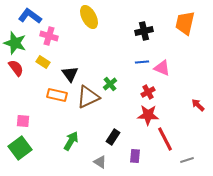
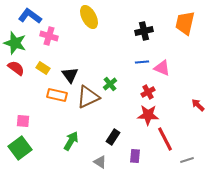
yellow rectangle: moved 6 px down
red semicircle: rotated 18 degrees counterclockwise
black triangle: moved 1 px down
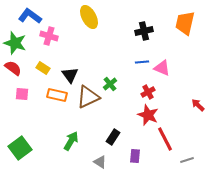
red semicircle: moved 3 px left
red star: rotated 20 degrees clockwise
pink square: moved 1 px left, 27 px up
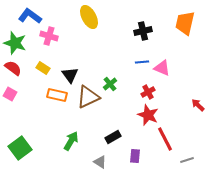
black cross: moved 1 px left
pink square: moved 12 px left; rotated 24 degrees clockwise
black rectangle: rotated 28 degrees clockwise
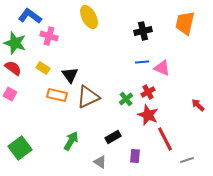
green cross: moved 16 px right, 15 px down
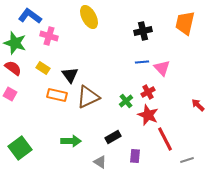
pink triangle: rotated 24 degrees clockwise
green cross: moved 2 px down
green arrow: rotated 60 degrees clockwise
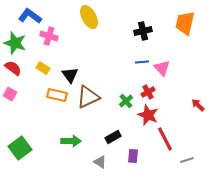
purple rectangle: moved 2 px left
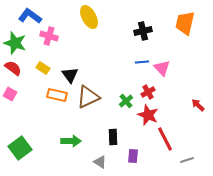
black rectangle: rotated 63 degrees counterclockwise
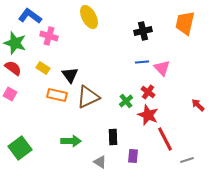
red cross: rotated 24 degrees counterclockwise
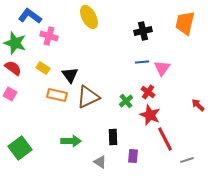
pink triangle: rotated 18 degrees clockwise
red star: moved 2 px right
